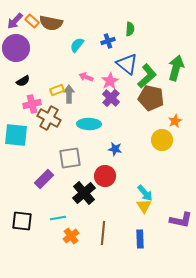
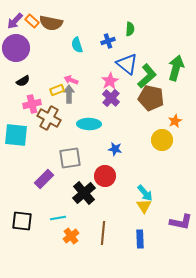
cyan semicircle: rotated 56 degrees counterclockwise
pink arrow: moved 15 px left, 3 px down
purple L-shape: moved 2 px down
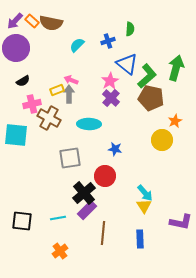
cyan semicircle: rotated 63 degrees clockwise
purple rectangle: moved 43 px right, 31 px down
orange cross: moved 11 px left, 15 px down
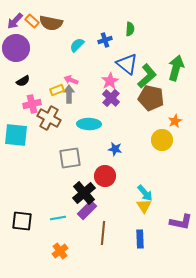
blue cross: moved 3 px left, 1 px up
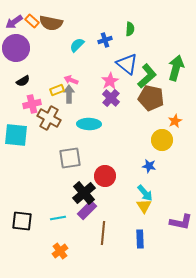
purple arrow: moved 1 px left, 1 px down; rotated 12 degrees clockwise
blue star: moved 34 px right, 17 px down
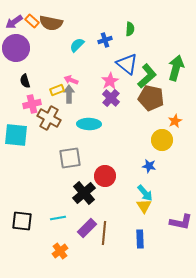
black semicircle: moved 2 px right; rotated 104 degrees clockwise
purple rectangle: moved 18 px down
brown line: moved 1 px right
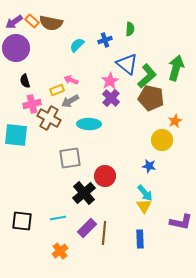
gray arrow: moved 1 px right, 7 px down; rotated 120 degrees counterclockwise
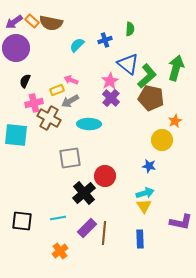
blue triangle: moved 1 px right
black semicircle: rotated 40 degrees clockwise
pink cross: moved 2 px right, 1 px up
cyan arrow: rotated 66 degrees counterclockwise
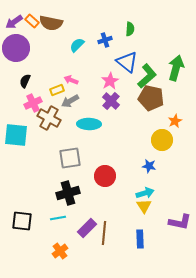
blue triangle: moved 1 px left, 2 px up
purple cross: moved 3 px down
pink cross: moved 1 px left; rotated 12 degrees counterclockwise
black cross: moved 16 px left; rotated 25 degrees clockwise
purple L-shape: moved 1 px left
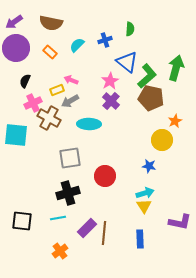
orange rectangle: moved 18 px right, 31 px down
